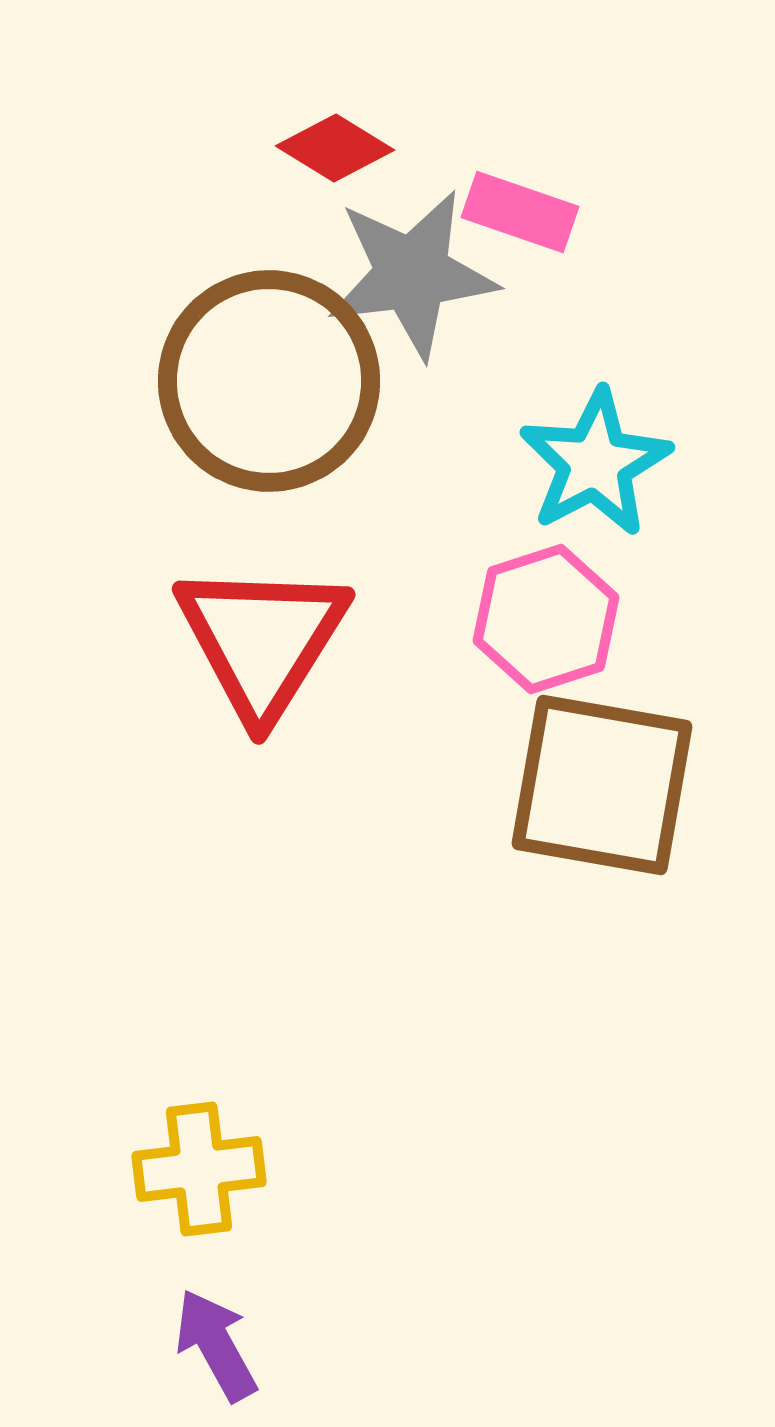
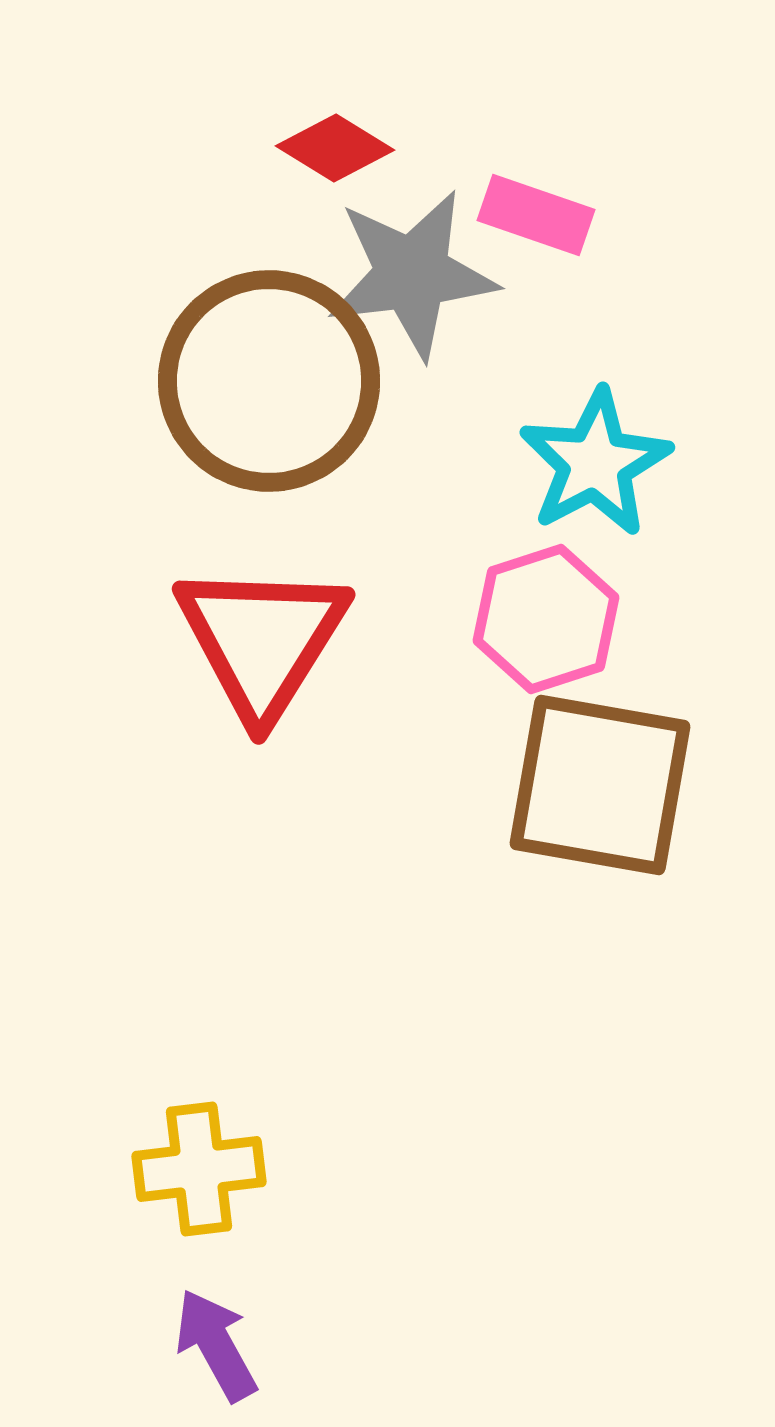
pink rectangle: moved 16 px right, 3 px down
brown square: moved 2 px left
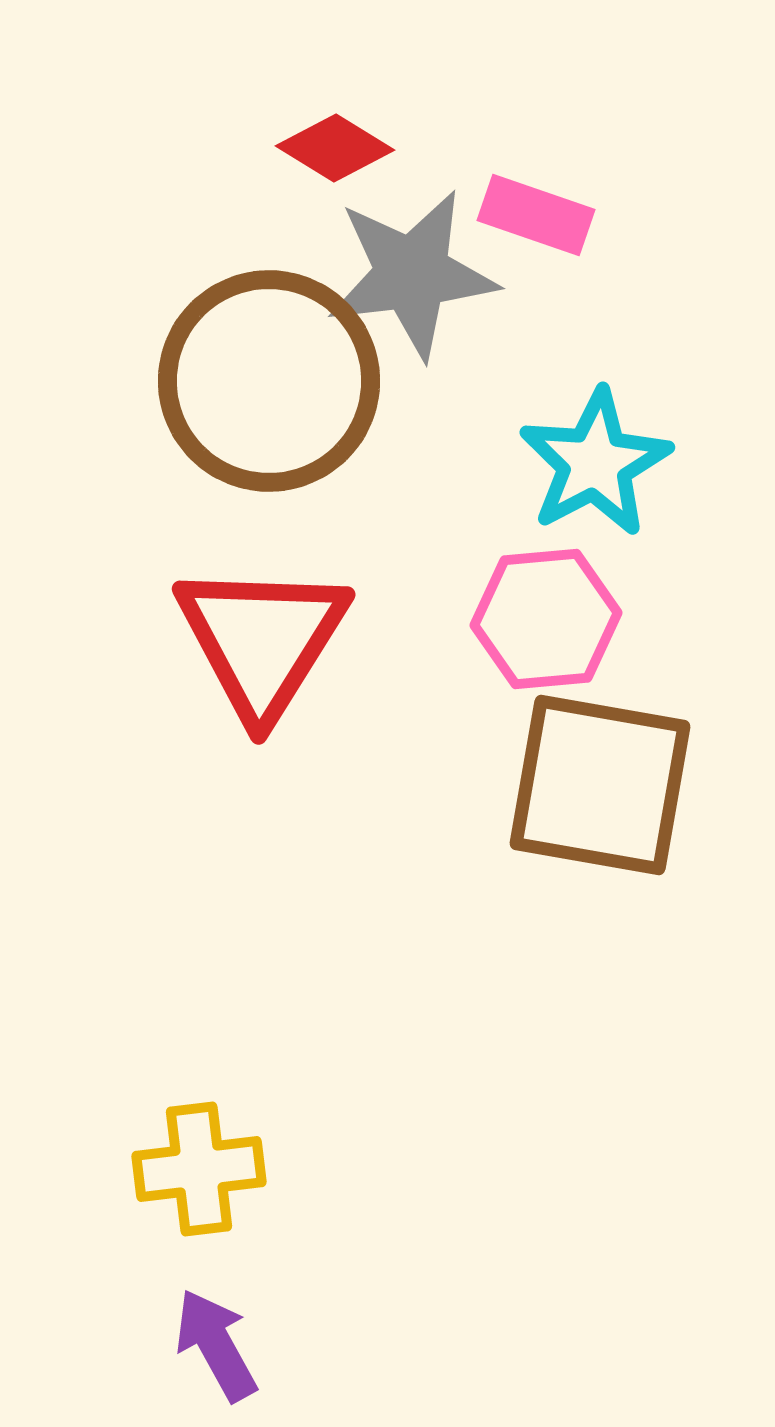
pink hexagon: rotated 13 degrees clockwise
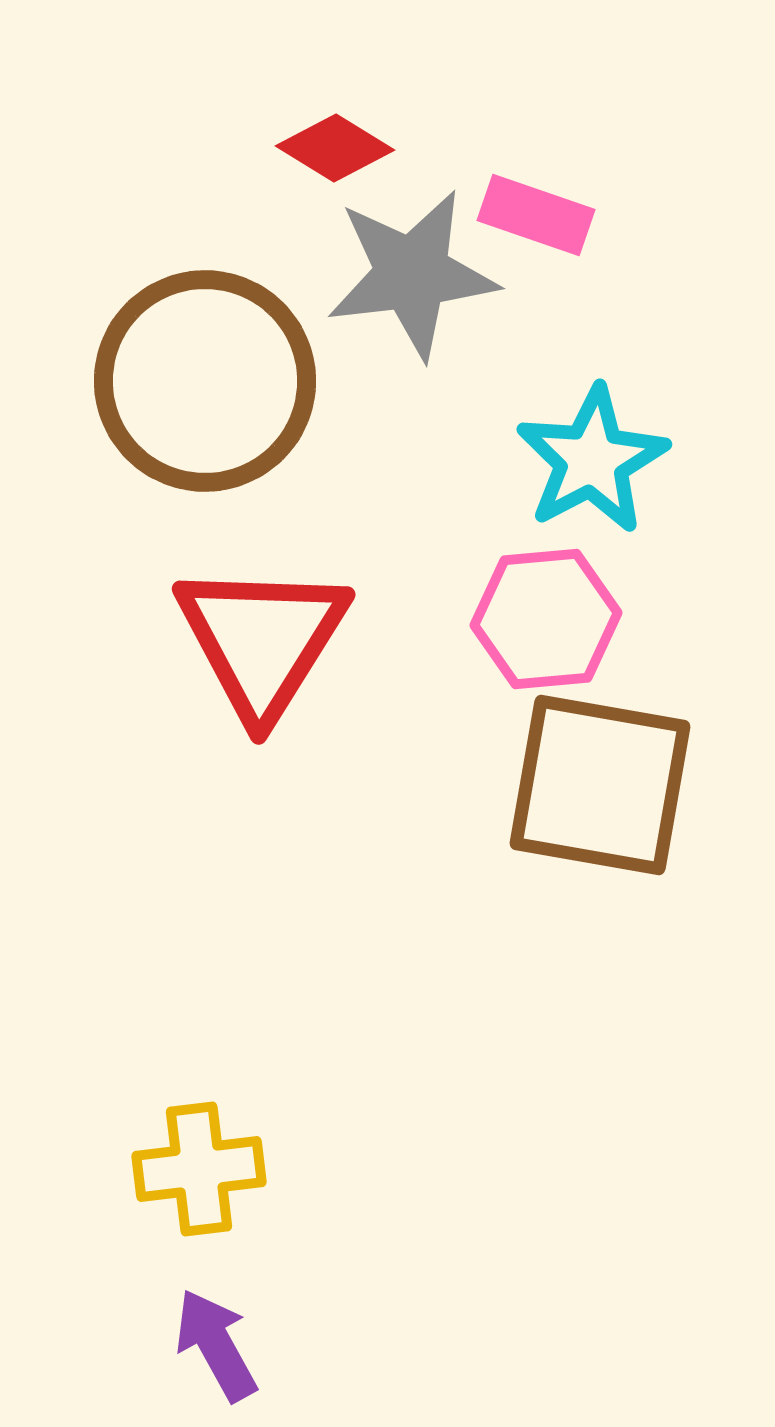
brown circle: moved 64 px left
cyan star: moved 3 px left, 3 px up
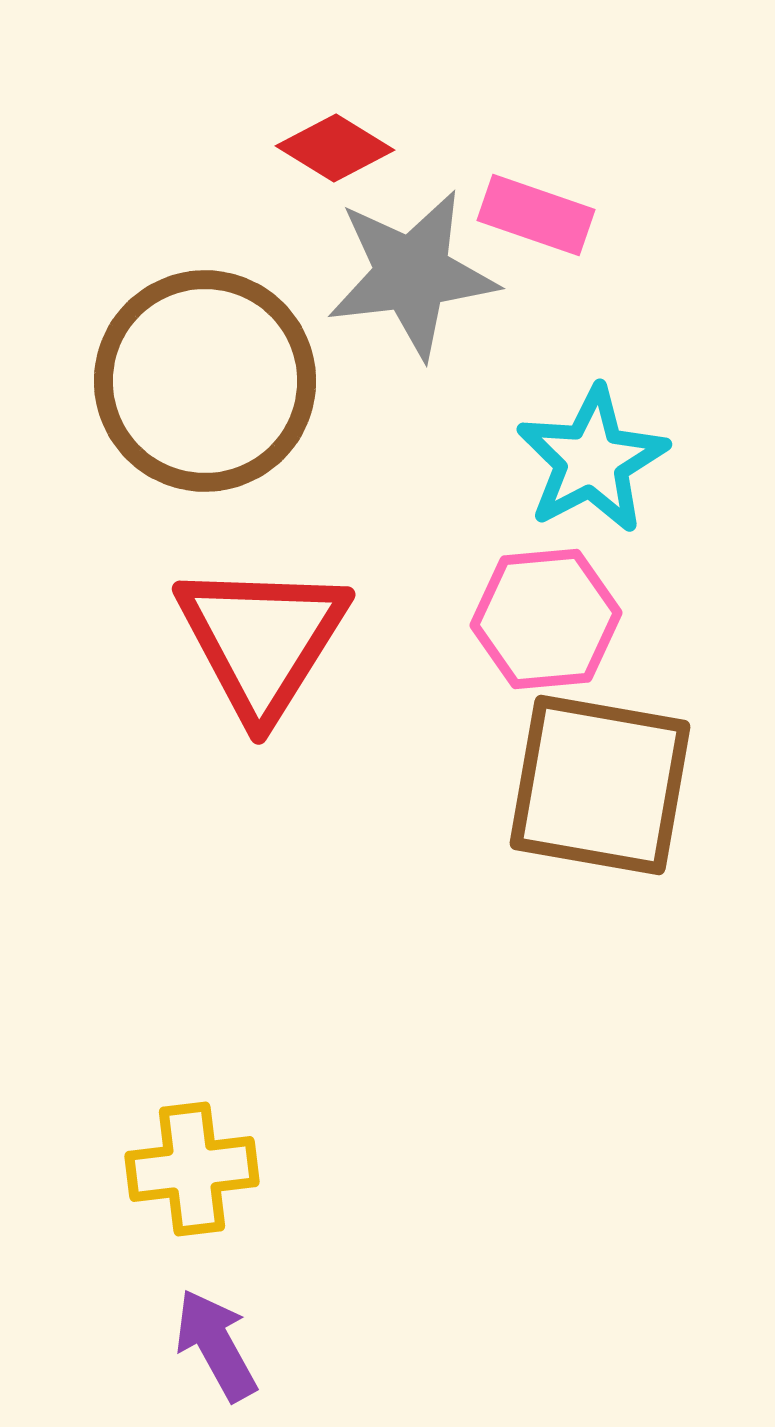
yellow cross: moved 7 px left
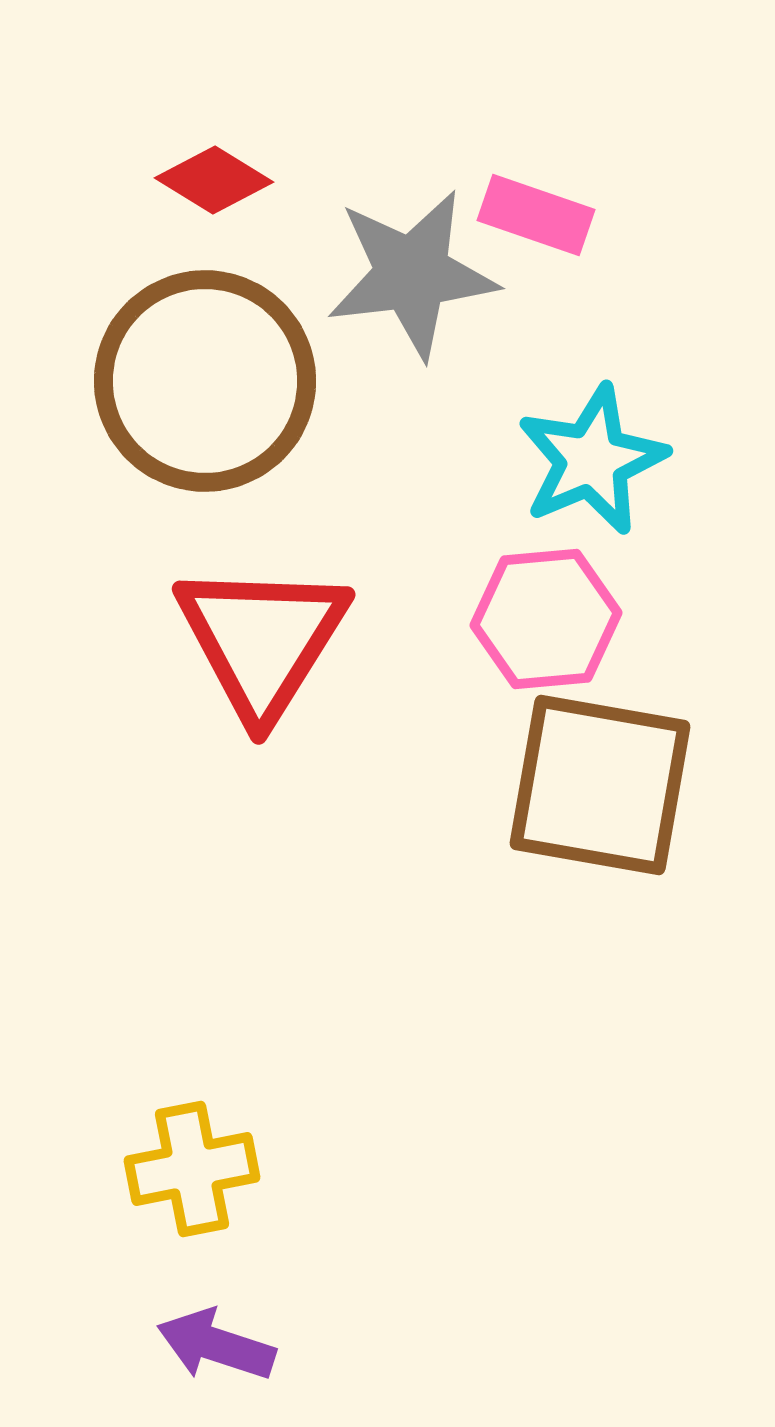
red diamond: moved 121 px left, 32 px down
cyan star: rotated 5 degrees clockwise
yellow cross: rotated 4 degrees counterclockwise
purple arrow: rotated 43 degrees counterclockwise
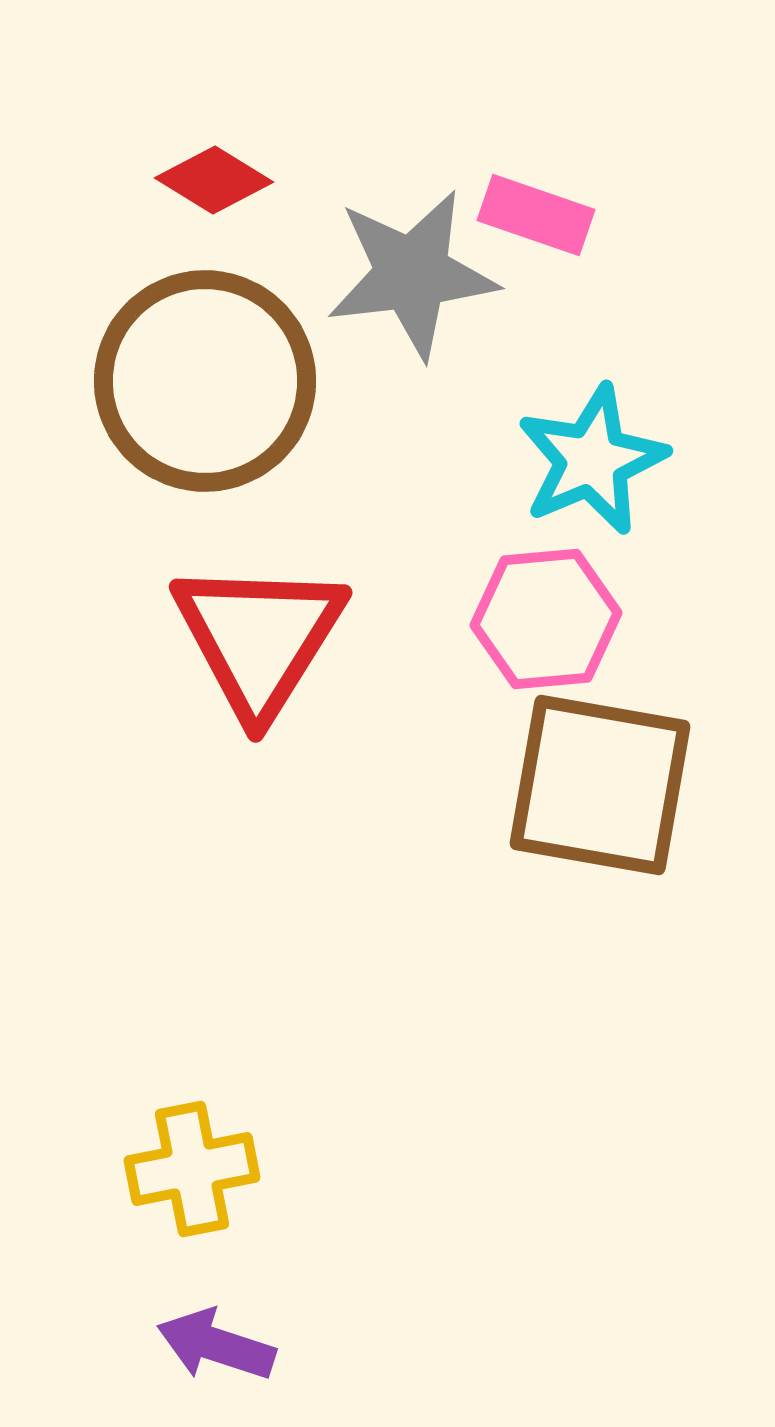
red triangle: moved 3 px left, 2 px up
